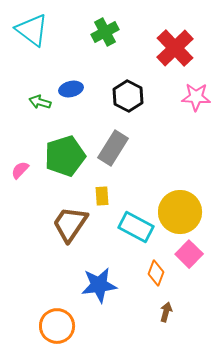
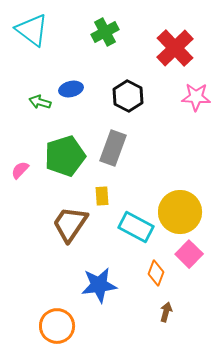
gray rectangle: rotated 12 degrees counterclockwise
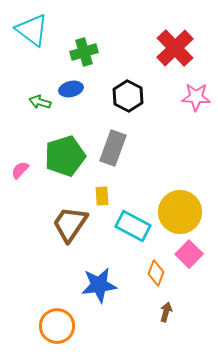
green cross: moved 21 px left, 20 px down; rotated 12 degrees clockwise
cyan rectangle: moved 3 px left, 1 px up
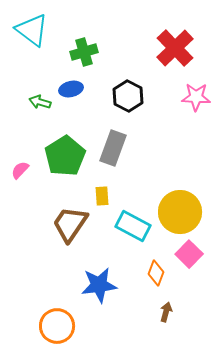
green pentagon: rotated 15 degrees counterclockwise
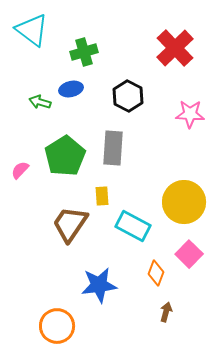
pink star: moved 6 px left, 17 px down
gray rectangle: rotated 16 degrees counterclockwise
yellow circle: moved 4 px right, 10 px up
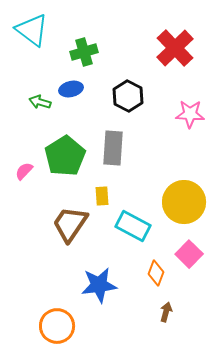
pink semicircle: moved 4 px right, 1 px down
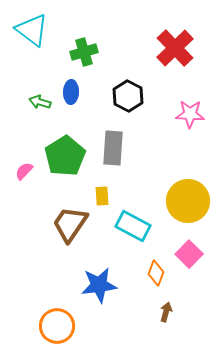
blue ellipse: moved 3 px down; rotated 75 degrees counterclockwise
yellow circle: moved 4 px right, 1 px up
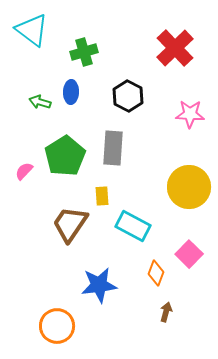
yellow circle: moved 1 px right, 14 px up
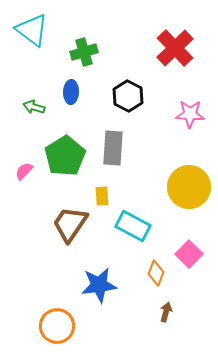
green arrow: moved 6 px left, 5 px down
